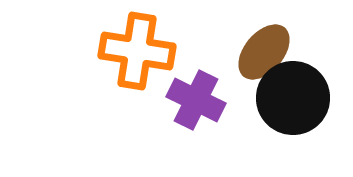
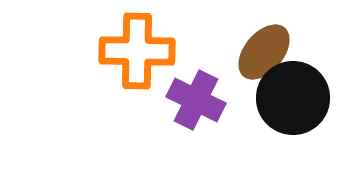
orange cross: rotated 8 degrees counterclockwise
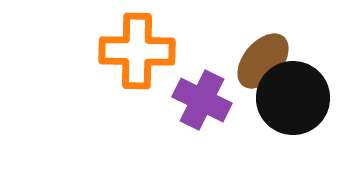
brown ellipse: moved 1 px left, 9 px down
purple cross: moved 6 px right
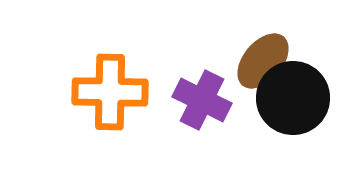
orange cross: moved 27 px left, 41 px down
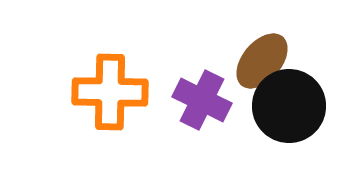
brown ellipse: moved 1 px left
black circle: moved 4 px left, 8 px down
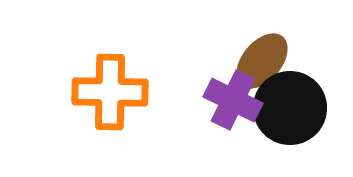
purple cross: moved 31 px right
black circle: moved 1 px right, 2 px down
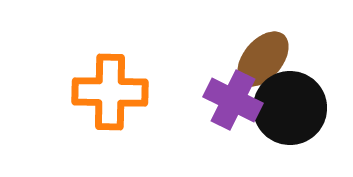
brown ellipse: moved 1 px right, 2 px up
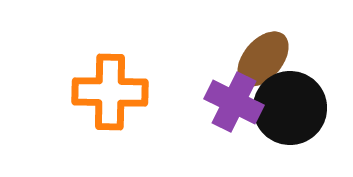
purple cross: moved 1 px right, 2 px down
